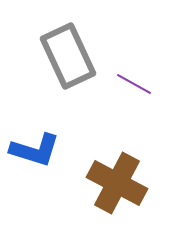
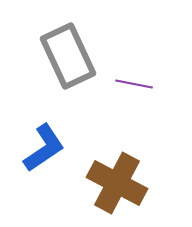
purple line: rotated 18 degrees counterclockwise
blue L-shape: moved 9 px right, 2 px up; rotated 51 degrees counterclockwise
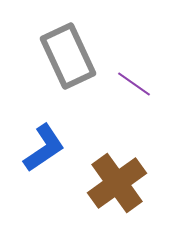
purple line: rotated 24 degrees clockwise
brown cross: rotated 26 degrees clockwise
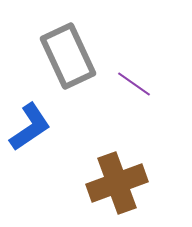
blue L-shape: moved 14 px left, 21 px up
brown cross: rotated 16 degrees clockwise
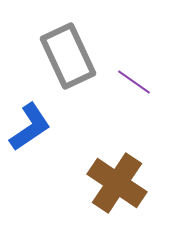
purple line: moved 2 px up
brown cross: rotated 36 degrees counterclockwise
